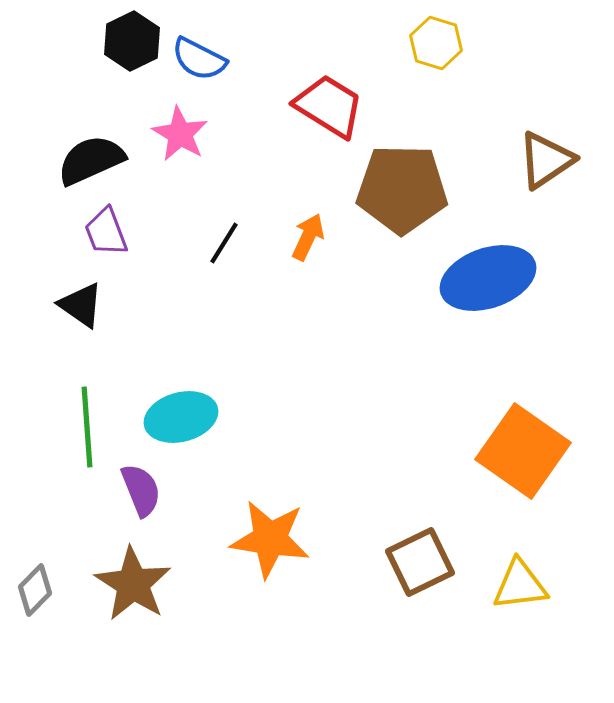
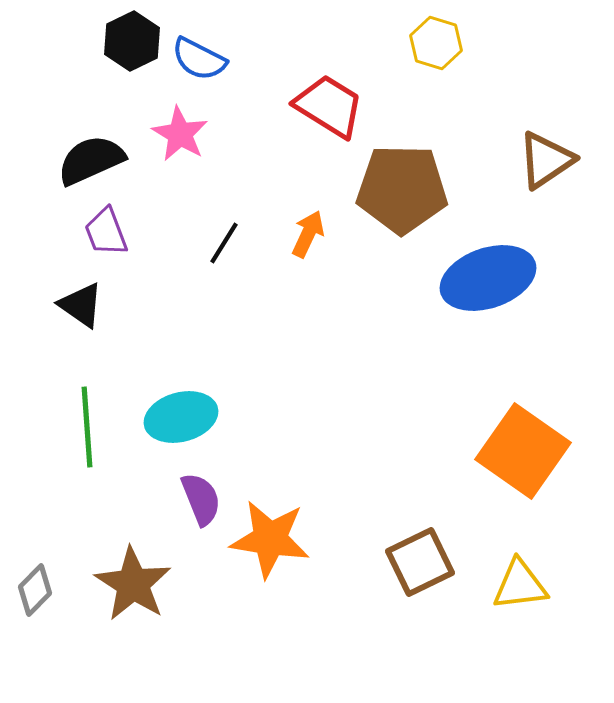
orange arrow: moved 3 px up
purple semicircle: moved 60 px right, 9 px down
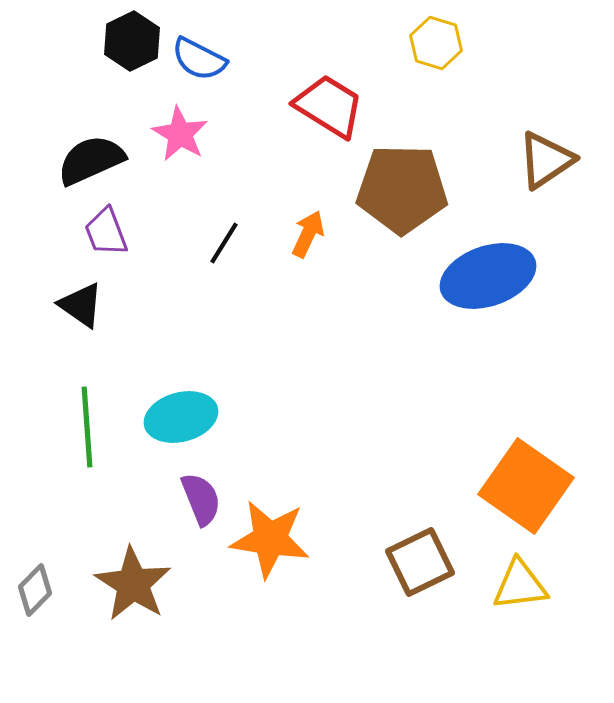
blue ellipse: moved 2 px up
orange square: moved 3 px right, 35 px down
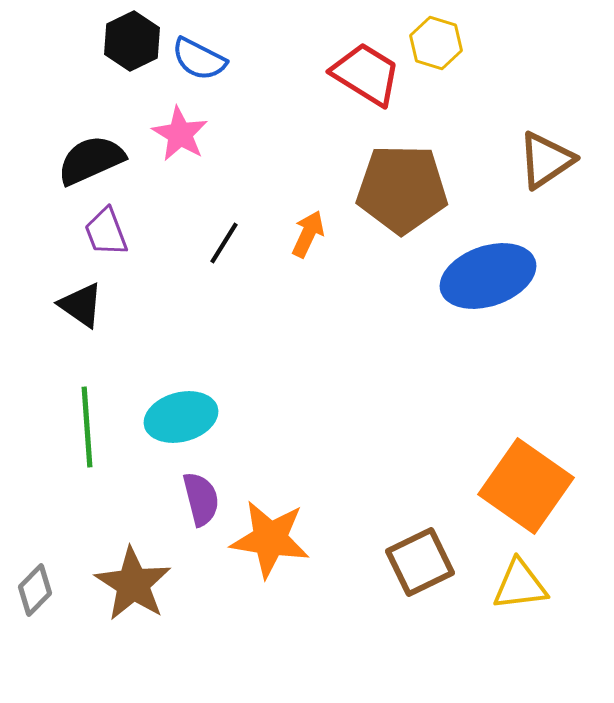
red trapezoid: moved 37 px right, 32 px up
purple semicircle: rotated 8 degrees clockwise
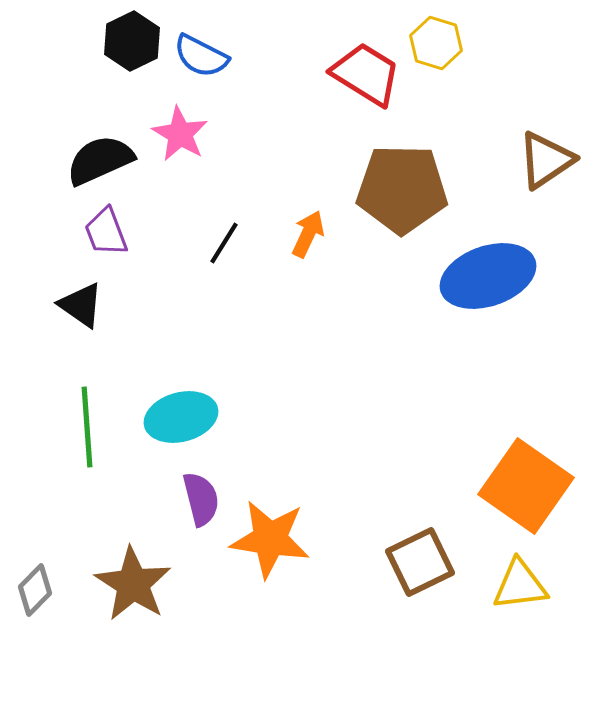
blue semicircle: moved 2 px right, 3 px up
black semicircle: moved 9 px right
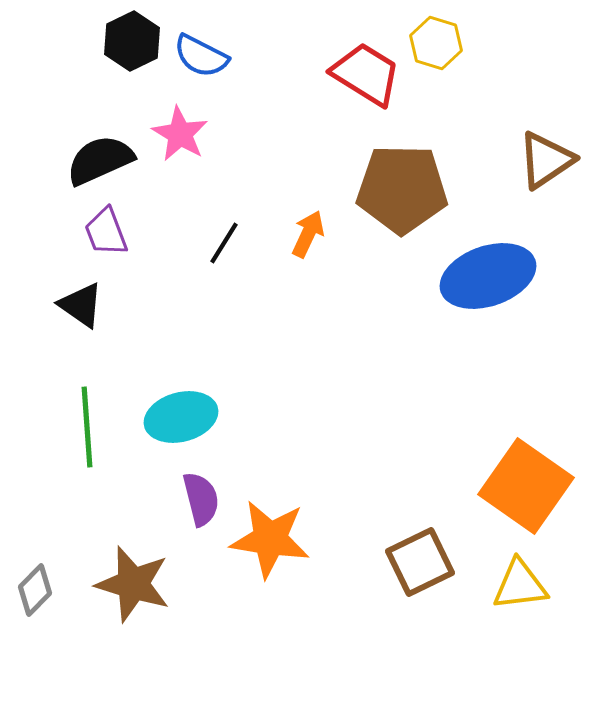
brown star: rotated 16 degrees counterclockwise
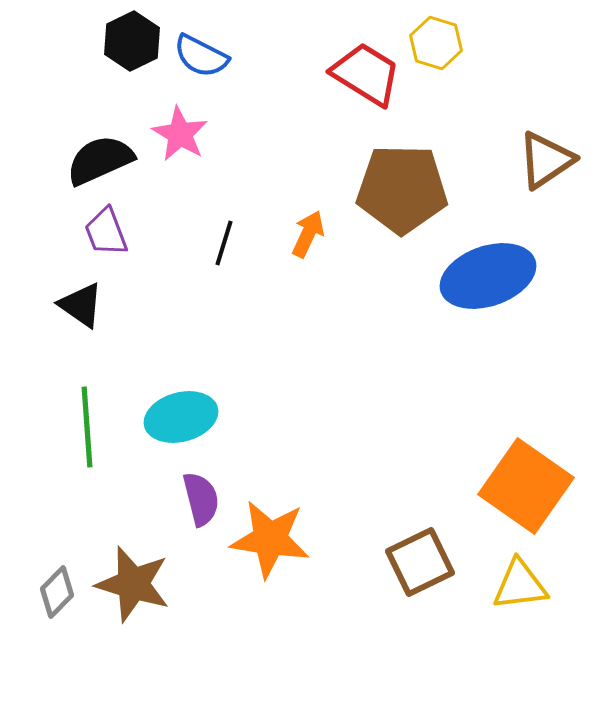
black line: rotated 15 degrees counterclockwise
gray diamond: moved 22 px right, 2 px down
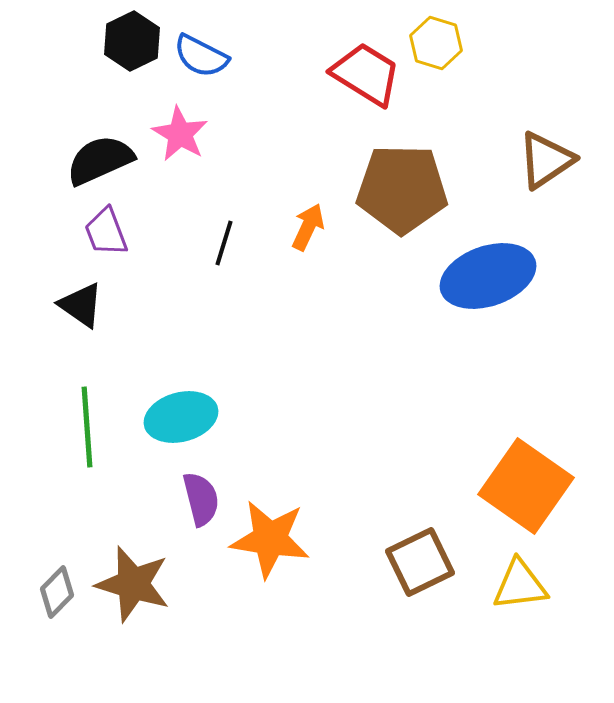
orange arrow: moved 7 px up
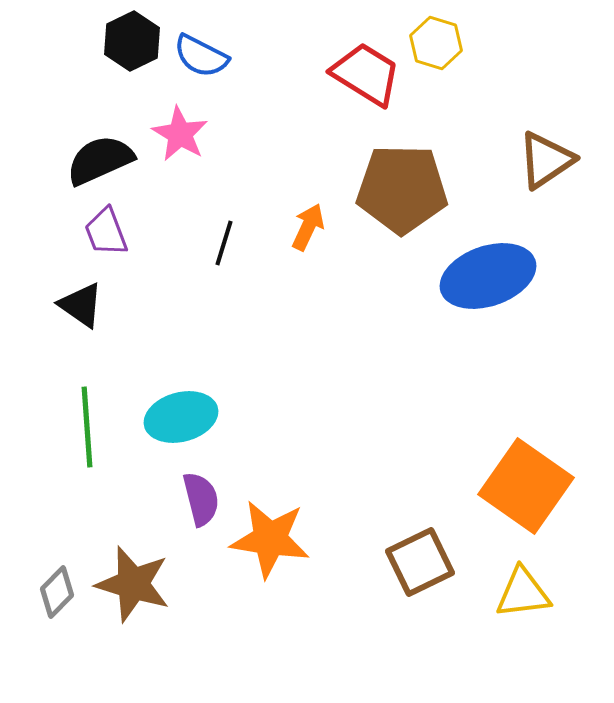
yellow triangle: moved 3 px right, 8 px down
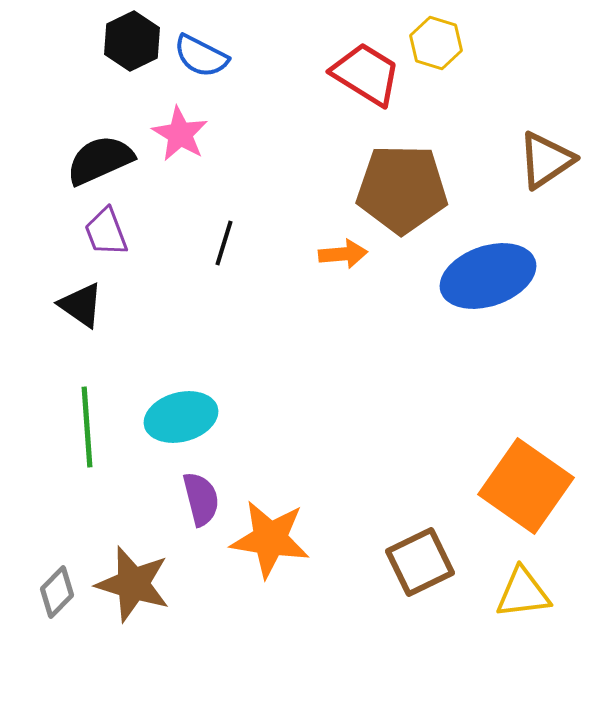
orange arrow: moved 35 px right, 27 px down; rotated 60 degrees clockwise
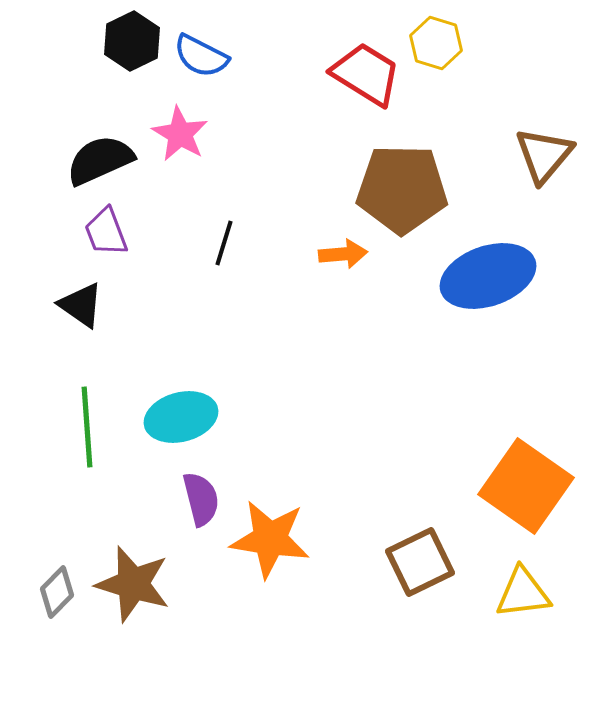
brown triangle: moved 2 px left, 5 px up; rotated 16 degrees counterclockwise
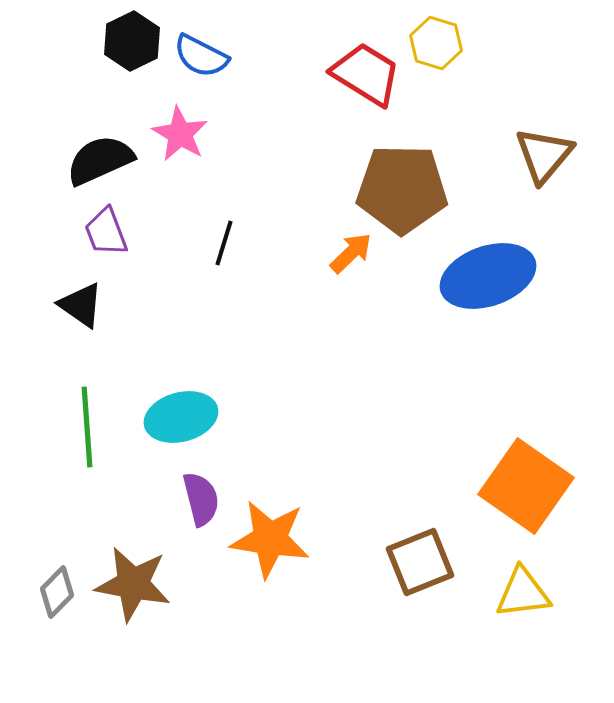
orange arrow: moved 8 px right, 1 px up; rotated 39 degrees counterclockwise
brown square: rotated 4 degrees clockwise
brown star: rotated 6 degrees counterclockwise
